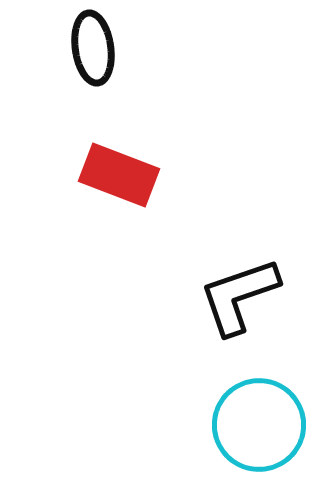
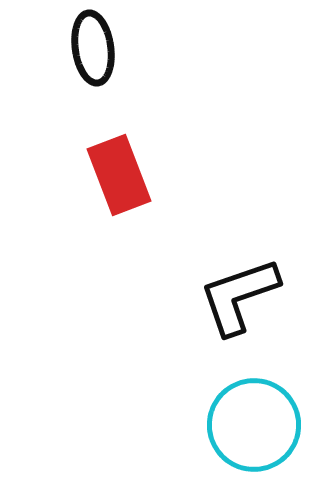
red rectangle: rotated 48 degrees clockwise
cyan circle: moved 5 px left
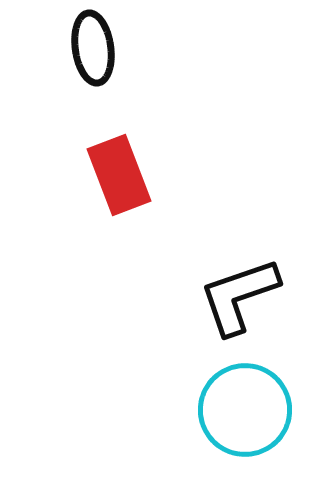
cyan circle: moved 9 px left, 15 px up
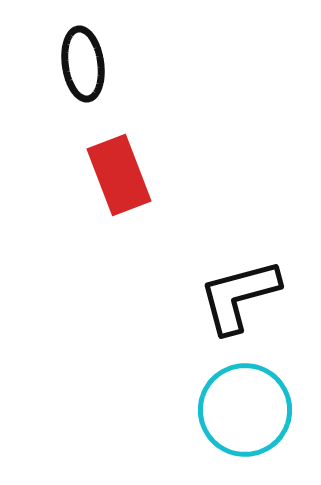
black ellipse: moved 10 px left, 16 px down
black L-shape: rotated 4 degrees clockwise
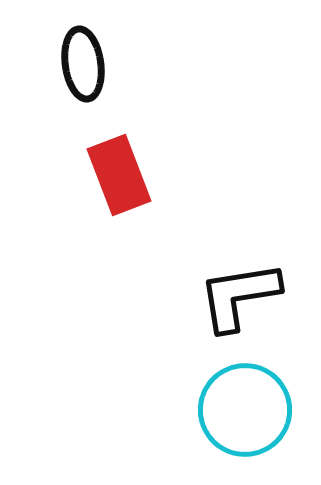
black L-shape: rotated 6 degrees clockwise
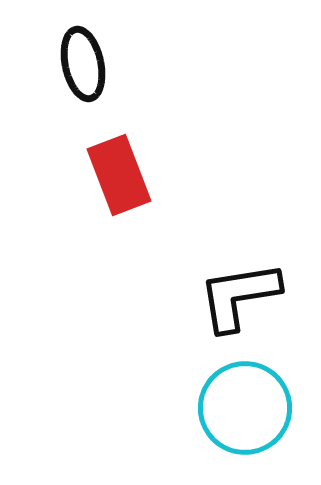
black ellipse: rotated 4 degrees counterclockwise
cyan circle: moved 2 px up
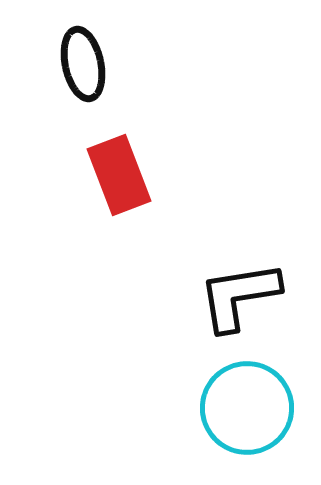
cyan circle: moved 2 px right
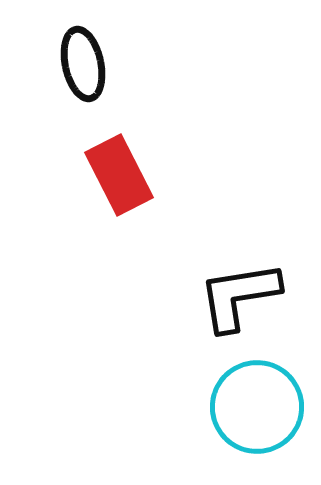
red rectangle: rotated 6 degrees counterclockwise
cyan circle: moved 10 px right, 1 px up
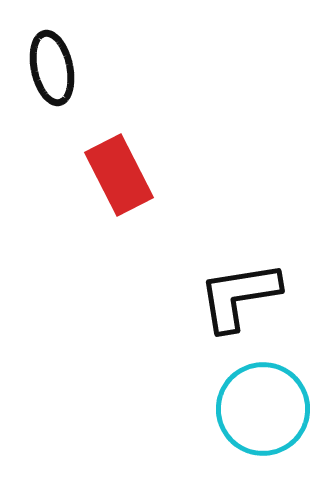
black ellipse: moved 31 px left, 4 px down
cyan circle: moved 6 px right, 2 px down
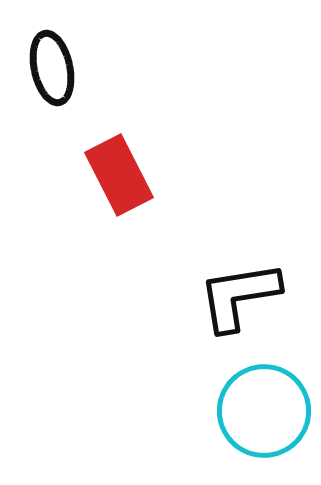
cyan circle: moved 1 px right, 2 px down
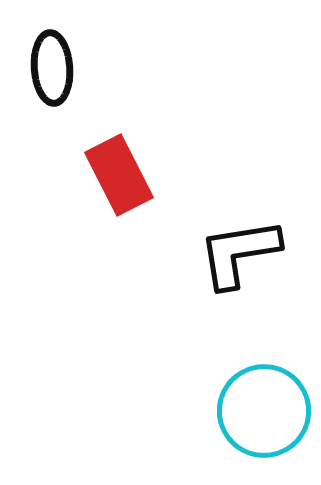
black ellipse: rotated 8 degrees clockwise
black L-shape: moved 43 px up
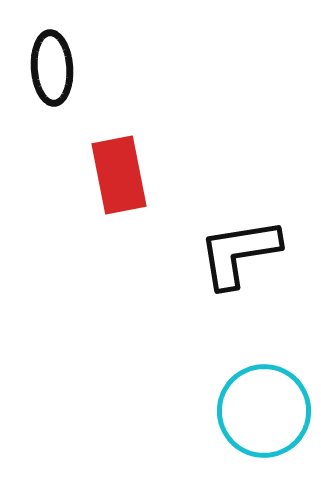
red rectangle: rotated 16 degrees clockwise
